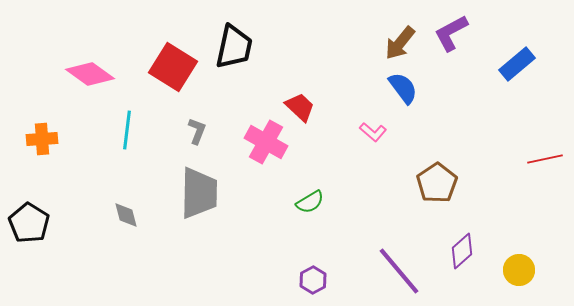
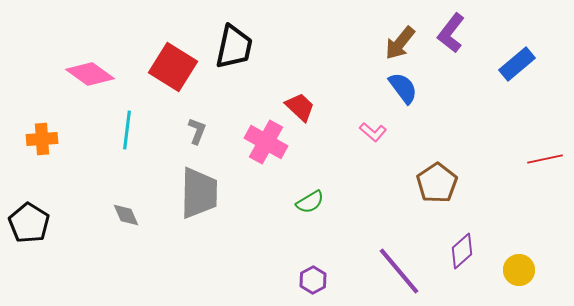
purple L-shape: rotated 24 degrees counterclockwise
gray diamond: rotated 8 degrees counterclockwise
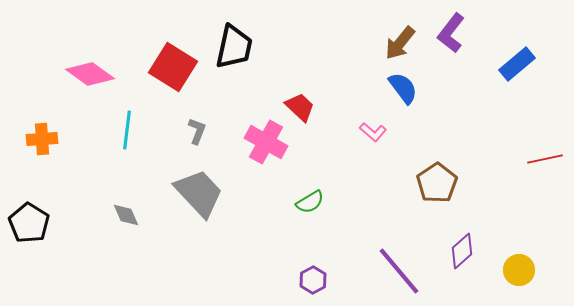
gray trapezoid: rotated 44 degrees counterclockwise
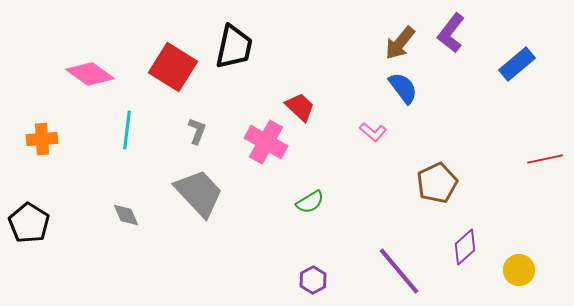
brown pentagon: rotated 9 degrees clockwise
purple diamond: moved 3 px right, 4 px up
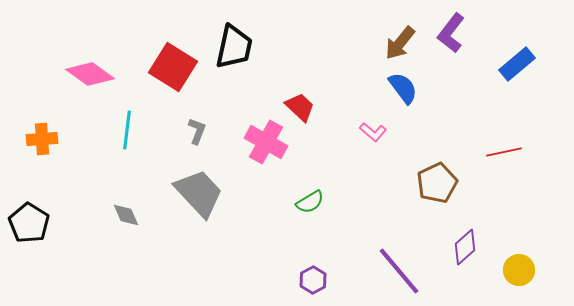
red line: moved 41 px left, 7 px up
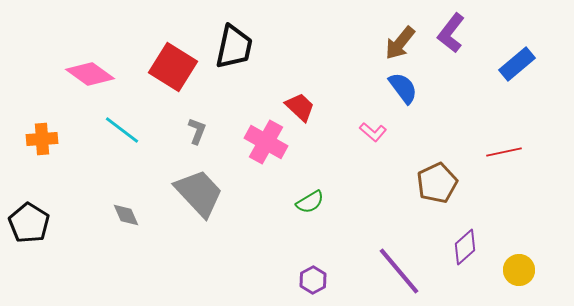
cyan line: moved 5 px left; rotated 60 degrees counterclockwise
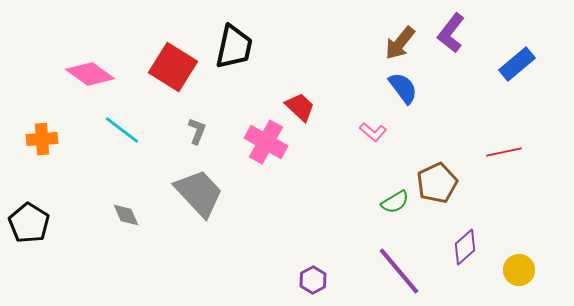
green semicircle: moved 85 px right
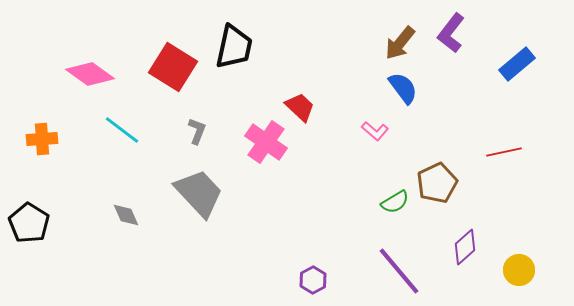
pink L-shape: moved 2 px right, 1 px up
pink cross: rotated 6 degrees clockwise
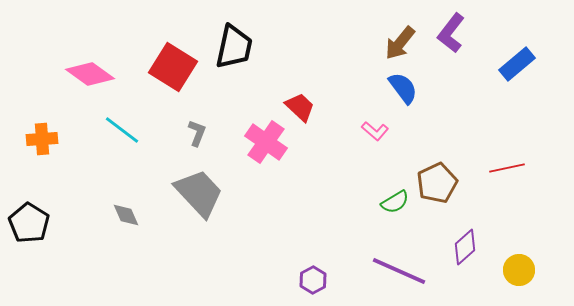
gray L-shape: moved 2 px down
red line: moved 3 px right, 16 px down
purple line: rotated 26 degrees counterclockwise
